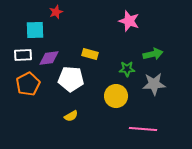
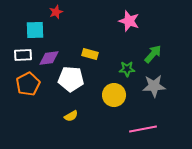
green arrow: rotated 36 degrees counterclockwise
gray star: moved 2 px down
yellow circle: moved 2 px left, 1 px up
pink line: rotated 16 degrees counterclockwise
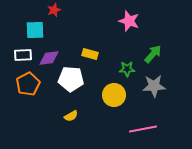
red star: moved 2 px left, 2 px up
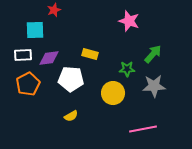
yellow circle: moved 1 px left, 2 px up
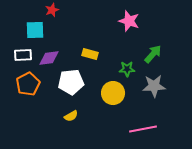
red star: moved 2 px left
white pentagon: moved 3 px down; rotated 10 degrees counterclockwise
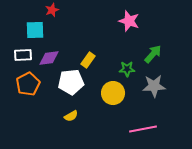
yellow rectangle: moved 2 px left, 6 px down; rotated 70 degrees counterclockwise
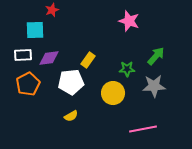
green arrow: moved 3 px right, 2 px down
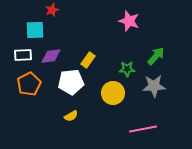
purple diamond: moved 2 px right, 2 px up
orange pentagon: moved 1 px right
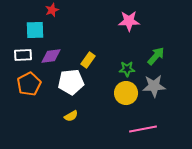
pink star: rotated 20 degrees counterclockwise
yellow circle: moved 13 px right
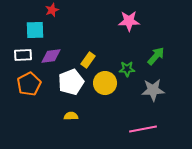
white pentagon: rotated 15 degrees counterclockwise
gray star: moved 1 px left, 4 px down
yellow circle: moved 21 px left, 10 px up
yellow semicircle: rotated 152 degrees counterclockwise
